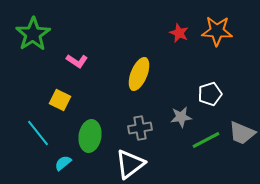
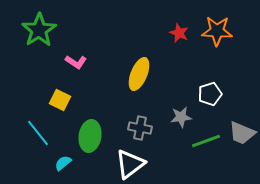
green star: moved 6 px right, 4 px up
pink L-shape: moved 1 px left, 1 px down
gray cross: rotated 20 degrees clockwise
green line: moved 1 px down; rotated 8 degrees clockwise
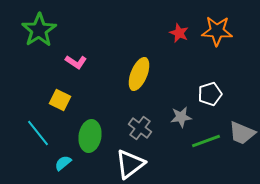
gray cross: rotated 25 degrees clockwise
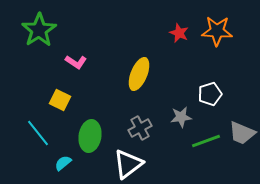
gray cross: rotated 25 degrees clockwise
white triangle: moved 2 px left
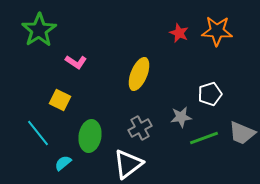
green line: moved 2 px left, 3 px up
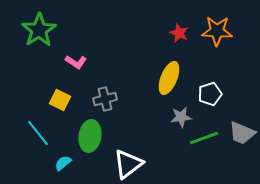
yellow ellipse: moved 30 px right, 4 px down
gray cross: moved 35 px left, 29 px up; rotated 15 degrees clockwise
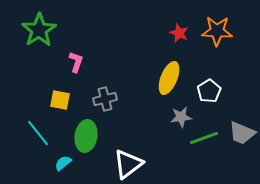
pink L-shape: rotated 105 degrees counterclockwise
white pentagon: moved 1 px left, 3 px up; rotated 15 degrees counterclockwise
yellow square: rotated 15 degrees counterclockwise
green ellipse: moved 4 px left
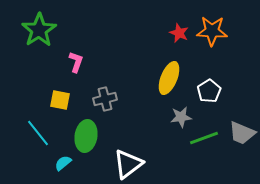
orange star: moved 5 px left
